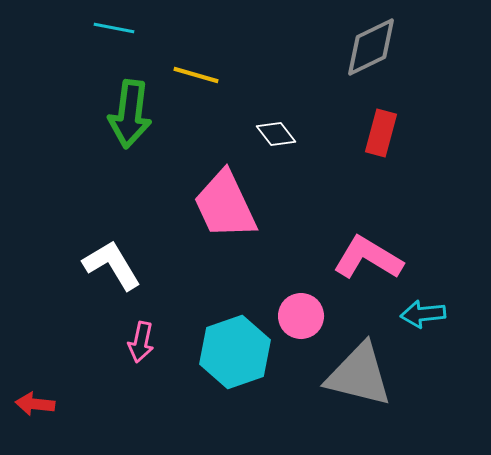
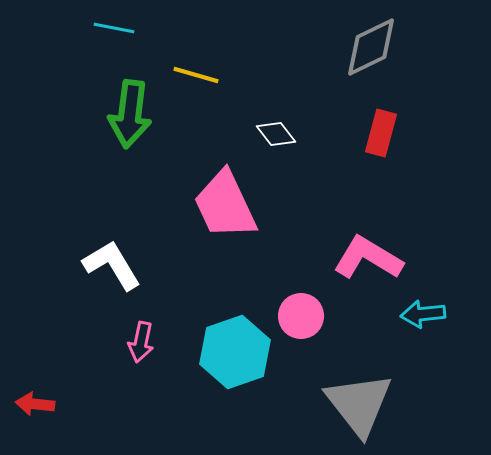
gray triangle: moved 29 px down; rotated 38 degrees clockwise
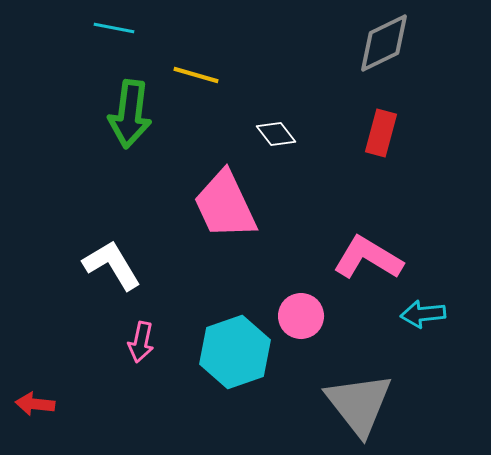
gray diamond: moved 13 px right, 4 px up
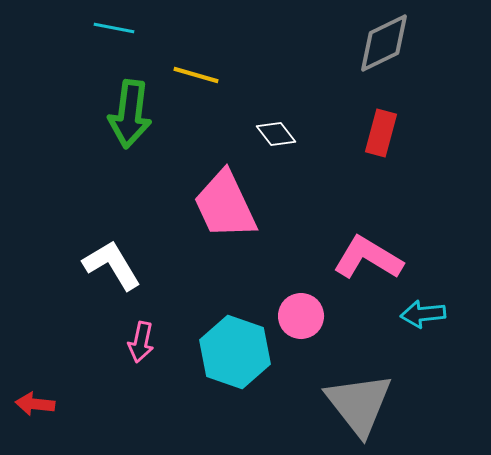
cyan hexagon: rotated 22 degrees counterclockwise
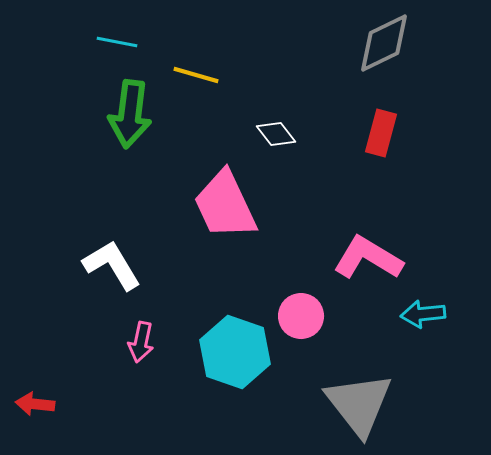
cyan line: moved 3 px right, 14 px down
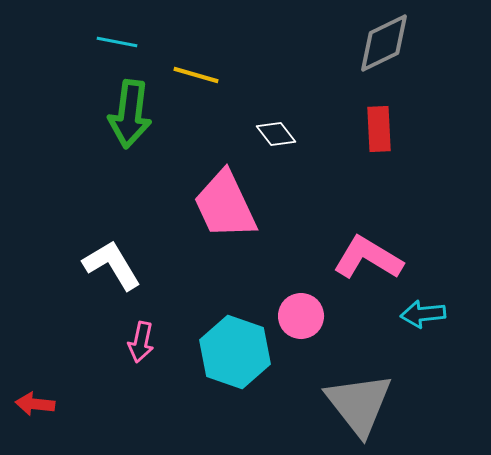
red rectangle: moved 2 px left, 4 px up; rotated 18 degrees counterclockwise
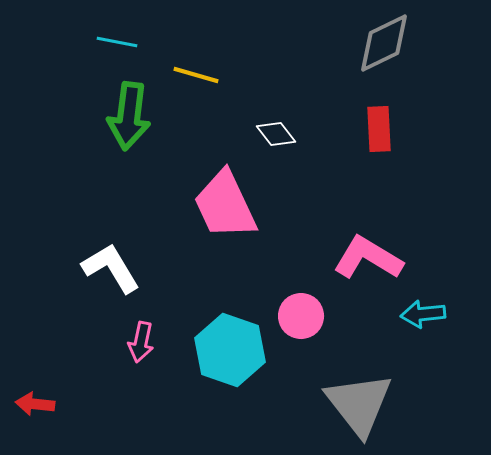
green arrow: moved 1 px left, 2 px down
white L-shape: moved 1 px left, 3 px down
cyan hexagon: moved 5 px left, 2 px up
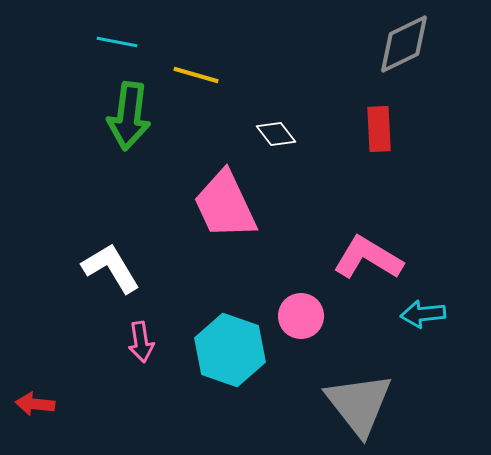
gray diamond: moved 20 px right, 1 px down
pink arrow: rotated 21 degrees counterclockwise
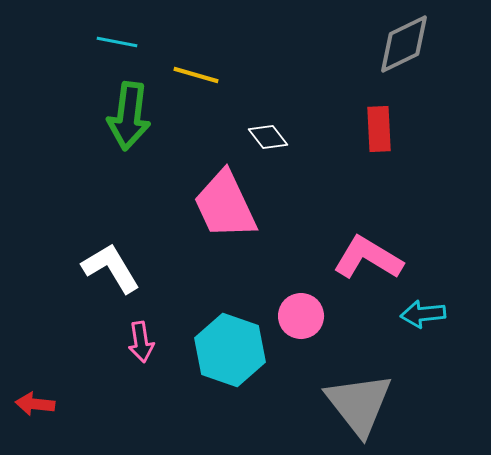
white diamond: moved 8 px left, 3 px down
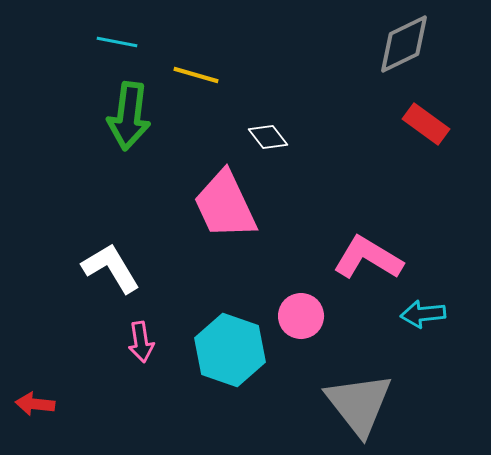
red rectangle: moved 47 px right, 5 px up; rotated 51 degrees counterclockwise
